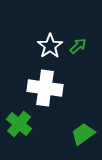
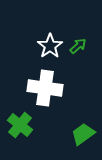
green cross: moved 1 px right, 1 px down
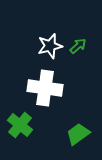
white star: rotated 20 degrees clockwise
green trapezoid: moved 5 px left
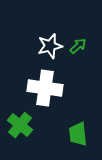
green trapezoid: rotated 60 degrees counterclockwise
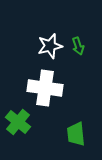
green arrow: rotated 114 degrees clockwise
green cross: moved 2 px left, 3 px up
green trapezoid: moved 2 px left
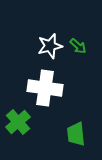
green arrow: rotated 30 degrees counterclockwise
green cross: rotated 10 degrees clockwise
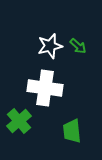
green cross: moved 1 px right, 1 px up
green trapezoid: moved 4 px left, 3 px up
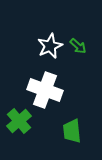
white star: rotated 10 degrees counterclockwise
white cross: moved 2 px down; rotated 12 degrees clockwise
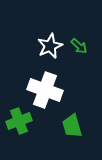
green arrow: moved 1 px right
green cross: rotated 20 degrees clockwise
green trapezoid: moved 5 px up; rotated 10 degrees counterclockwise
